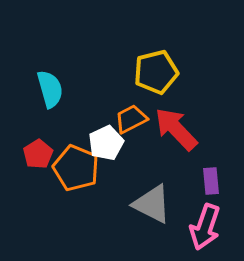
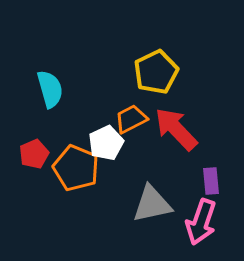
yellow pentagon: rotated 12 degrees counterclockwise
red pentagon: moved 4 px left; rotated 8 degrees clockwise
gray triangle: rotated 39 degrees counterclockwise
pink arrow: moved 4 px left, 5 px up
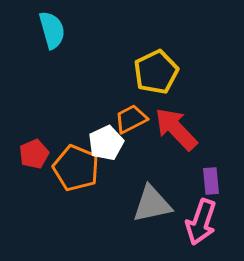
cyan semicircle: moved 2 px right, 59 px up
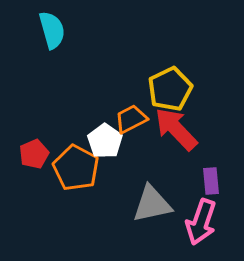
yellow pentagon: moved 14 px right, 17 px down
white pentagon: moved 1 px left, 2 px up; rotated 12 degrees counterclockwise
orange pentagon: rotated 6 degrees clockwise
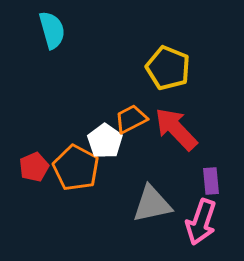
yellow pentagon: moved 2 px left, 21 px up; rotated 24 degrees counterclockwise
red pentagon: moved 13 px down
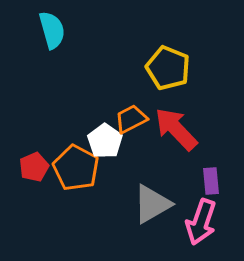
gray triangle: rotated 18 degrees counterclockwise
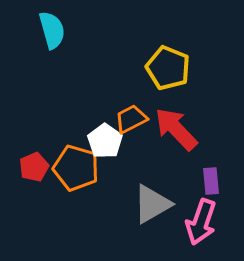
orange pentagon: rotated 12 degrees counterclockwise
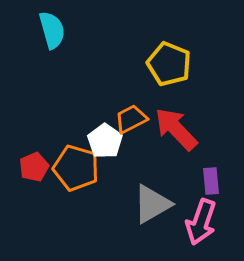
yellow pentagon: moved 1 px right, 4 px up
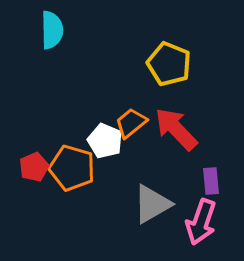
cyan semicircle: rotated 15 degrees clockwise
orange trapezoid: moved 4 px down; rotated 12 degrees counterclockwise
white pentagon: rotated 12 degrees counterclockwise
orange pentagon: moved 4 px left
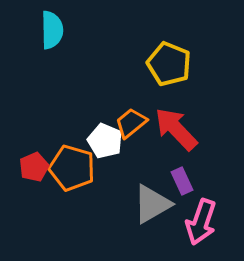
purple rectangle: moved 29 px left; rotated 20 degrees counterclockwise
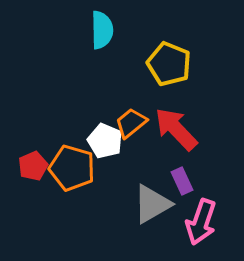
cyan semicircle: moved 50 px right
red pentagon: moved 1 px left, 1 px up
